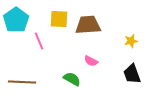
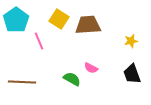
yellow square: rotated 30 degrees clockwise
pink semicircle: moved 7 px down
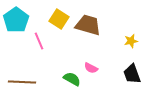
brown trapezoid: rotated 20 degrees clockwise
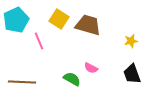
cyan pentagon: rotated 10 degrees clockwise
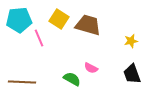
cyan pentagon: moved 3 px right; rotated 20 degrees clockwise
pink line: moved 3 px up
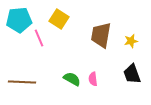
brown trapezoid: moved 13 px right, 10 px down; rotated 96 degrees counterclockwise
pink semicircle: moved 2 px right, 11 px down; rotated 56 degrees clockwise
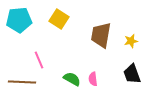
pink line: moved 22 px down
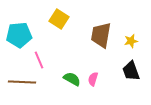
cyan pentagon: moved 15 px down
black trapezoid: moved 1 px left, 3 px up
pink semicircle: rotated 24 degrees clockwise
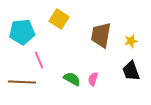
cyan pentagon: moved 3 px right, 3 px up
